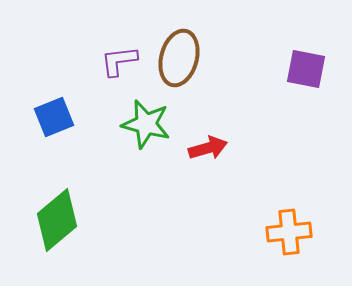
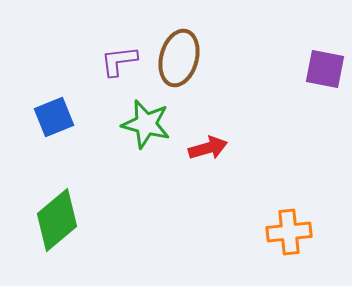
purple square: moved 19 px right
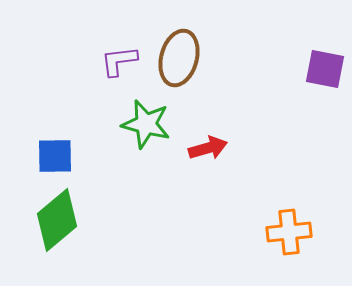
blue square: moved 1 px right, 39 px down; rotated 21 degrees clockwise
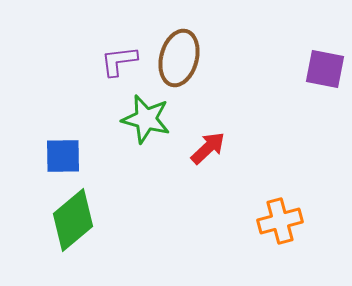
green star: moved 5 px up
red arrow: rotated 27 degrees counterclockwise
blue square: moved 8 px right
green diamond: moved 16 px right
orange cross: moved 9 px left, 11 px up; rotated 9 degrees counterclockwise
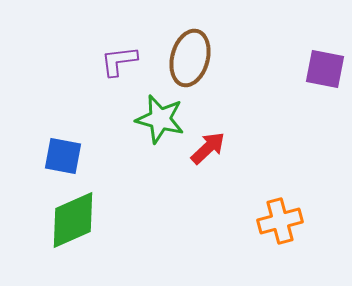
brown ellipse: moved 11 px right
green star: moved 14 px right
blue square: rotated 12 degrees clockwise
green diamond: rotated 16 degrees clockwise
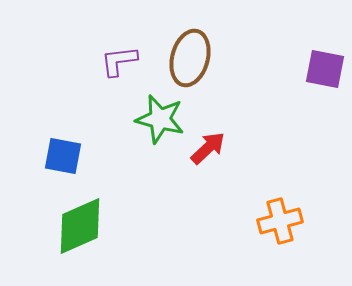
green diamond: moved 7 px right, 6 px down
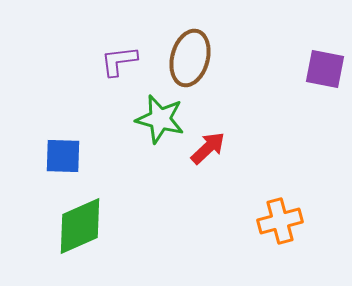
blue square: rotated 9 degrees counterclockwise
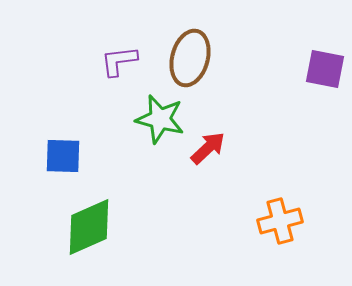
green diamond: moved 9 px right, 1 px down
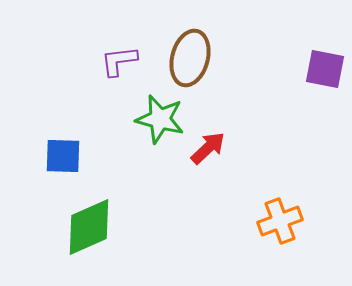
orange cross: rotated 6 degrees counterclockwise
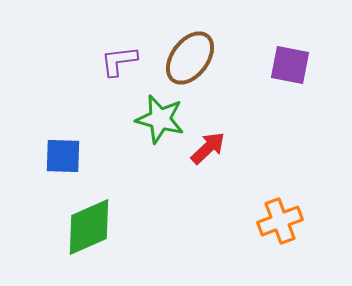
brown ellipse: rotated 22 degrees clockwise
purple square: moved 35 px left, 4 px up
